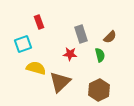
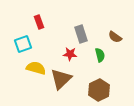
brown semicircle: moved 5 px right; rotated 80 degrees clockwise
brown triangle: moved 1 px right, 3 px up
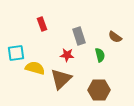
red rectangle: moved 3 px right, 2 px down
gray rectangle: moved 2 px left, 2 px down
cyan square: moved 7 px left, 9 px down; rotated 12 degrees clockwise
red star: moved 3 px left, 1 px down
yellow semicircle: moved 1 px left
brown hexagon: rotated 25 degrees clockwise
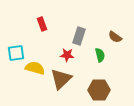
gray rectangle: rotated 36 degrees clockwise
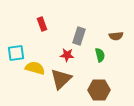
brown semicircle: moved 1 px right, 1 px up; rotated 40 degrees counterclockwise
